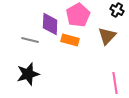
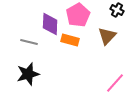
gray line: moved 1 px left, 2 px down
pink line: rotated 50 degrees clockwise
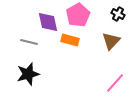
black cross: moved 1 px right, 4 px down
purple diamond: moved 2 px left, 2 px up; rotated 15 degrees counterclockwise
brown triangle: moved 4 px right, 5 px down
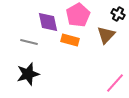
brown triangle: moved 5 px left, 6 px up
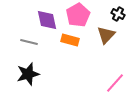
purple diamond: moved 1 px left, 2 px up
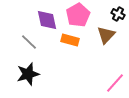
gray line: rotated 30 degrees clockwise
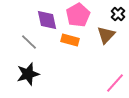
black cross: rotated 16 degrees clockwise
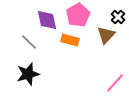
black cross: moved 3 px down
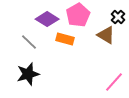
purple diamond: moved 1 px up; rotated 45 degrees counterclockwise
brown triangle: rotated 42 degrees counterclockwise
orange rectangle: moved 5 px left, 1 px up
pink line: moved 1 px left, 1 px up
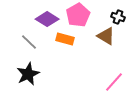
black cross: rotated 24 degrees counterclockwise
brown triangle: moved 1 px down
black star: rotated 10 degrees counterclockwise
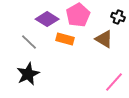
brown triangle: moved 2 px left, 3 px down
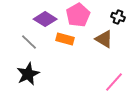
purple diamond: moved 2 px left
